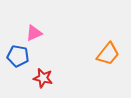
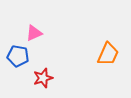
orange trapezoid: rotated 15 degrees counterclockwise
red star: rotated 30 degrees counterclockwise
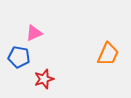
blue pentagon: moved 1 px right, 1 px down
red star: moved 1 px right, 1 px down
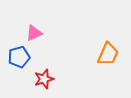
blue pentagon: rotated 25 degrees counterclockwise
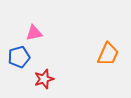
pink triangle: rotated 12 degrees clockwise
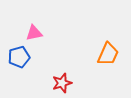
red star: moved 18 px right, 4 px down
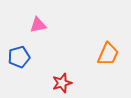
pink triangle: moved 4 px right, 8 px up
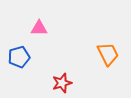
pink triangle: moved 1 px right, 3 px down; rotated 12 degrees clockwise
orange trapezoid: rotated 50 degrees counterclockwise
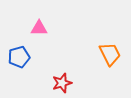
orange trapezoid: moved 2 px right
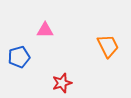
pink triangle: moved 6 px right, 2 px down
orange trapezoid: moved 2 px left, 8 px up
